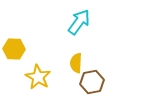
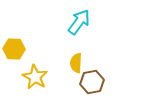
yellow star: moved 3 px left
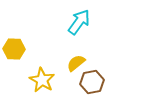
yellow semicircle: rotated 48 degrees clockwise
yellow star: moved 7 px right, 3 px down
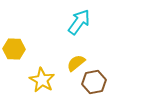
brown hexagon: moved 2 px right
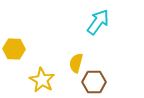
cyan arrow: moved 19 px right
yellow semicircle: rotated 36 degrees counterclockwise
brown hexagon: rotated 10 degrees clockwise
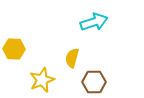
cyan arrow: moved 4 px left; rotated 36 degrees clockwise
yellow semicircle: moved 4 px left, 5 px up
yellow star: rotated 20 degrees clockwise
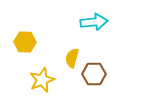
cyan arrow: rotated 12 degrees clockwise
yellow hexagon: moved 11 px right, 7 px up
brown hexagon: moved 8 px up
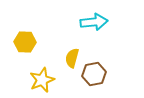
brown hexagon: rotated 10 degrees counterclockwise
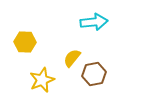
yellow semicircle: rotated 24 degrees clockwise
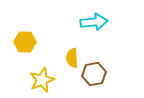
yellow semicircle: rotated 42 degrees counterclockwise
